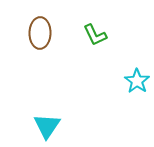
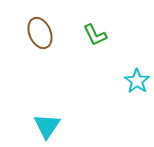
brown ellipse: rotated 24 degrees counterclockwise
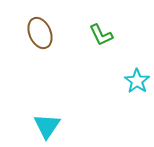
green L-shape: moved 6 px right
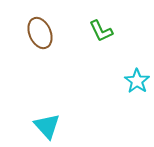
green L-shape: moved 4 px up
cyan triangle: rotated 16 degrees counterclockwise
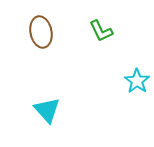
brown ellipse: moved 1 px right, 1 px up; rotated 12 degrees clockwise
cyan triangle: moved 16 px up
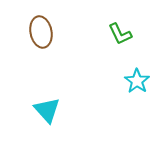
green L-shape: moved 19 px right, 3 px down
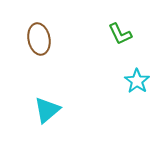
brown ellipse: moved 2 px left, 7 px down
cyan triangle: rotated 32 degrees clockwise
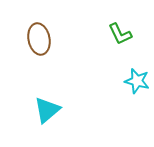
cyan star: rotated 20 degrees counterclockwise
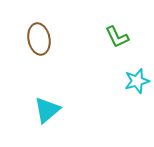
green L-shape: moved 3 px left, 3 px down
cyan star: rotated 30 degrees counterclockwise
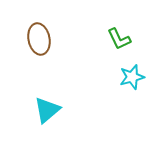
green L-shape: moved 2 px right, 2 px down
cyan star: moved 5 px left, 4 px up
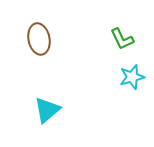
green L-shape: moved 3 px right
